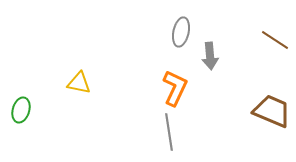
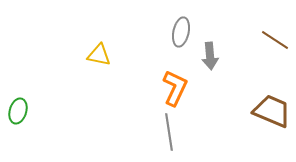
yellow triangle: moved 20 px right, 28 px up
green ellipse: moved 3 px left, 1 px down
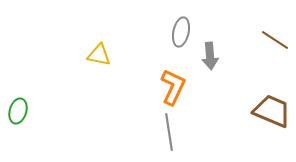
orange L-shape: moved 2 px left, 1 px up
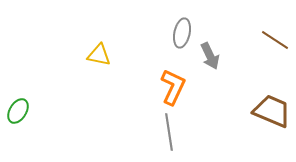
gray ellipse: moved 1 px right, 1 px down
gray arrow: rotated 20 degrees counterclockwise
green ellipse: rotated 15 degrees clockwise
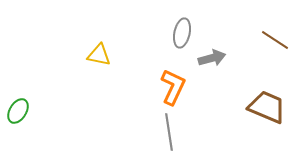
gray arrow: moved 2 px right, 2 px down; rotated 80 degrees counterclockwise
brown trapezoid: moved 5 px left, 4 px up
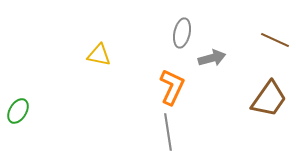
brown line: rotated 8 degrees counterclockwise
orange L-shape: moved 1 px left
brown trapezoid: moved 2 px right, 8 px up; rotated 102 degrees clockwise
gray line: moved 1 px left
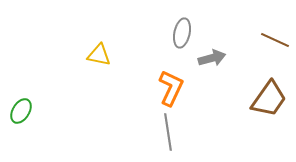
orange L-shape: moved 1 px left, 1 px down
green ellipse: moved 3 px right
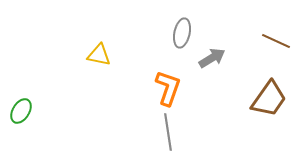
brown line: moved 1 px right, 1 px down
gray arrow: rotated 16 degrees counterclockwise
orange L-shape: moved 3 px left; rotated 6 degrees counterclockwise
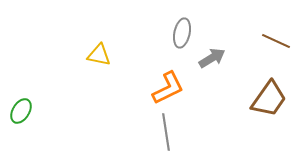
orange L-shape: rotated 45 degrees clockwise
gray line: moved 2 px left
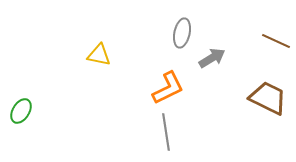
brown trapezoid: moved 1 px left, 1 px up; rotated 99 degrees counterclockwise
